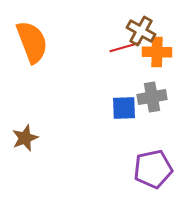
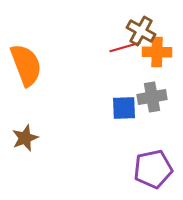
orange semicircle: moved 6 px left, 23 px down
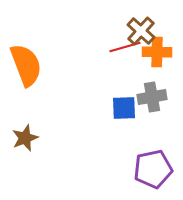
brown cross: rotated 12 degrees clockwise
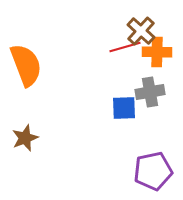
gray cross: moved 2 px left, 5 px up
purple pentagon: moved 2 px down
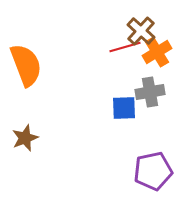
orange cross: rotated 32 degrees counterclockwise
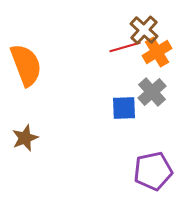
brown cross: moved 3 px right, 1 px up
gray cross: moved 2 px right; rotated 32 degrees counterclockwise
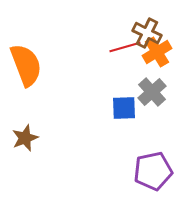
brown cross: moved 3 px right, 3 px down; rotated 16 degrees counterclockwise
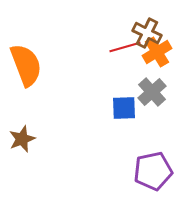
brown star: moved 3 px left, 1 px down
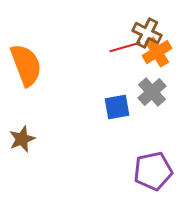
blue square: moved 7 px left, 1 px up; rotated 8 degrees counterclockwise
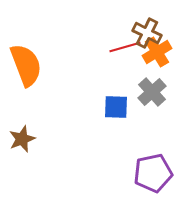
blue square: moved 1 px left; rotated 12 degrees clockwise
purple pentagon: moved 2 px down
